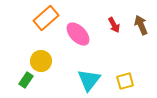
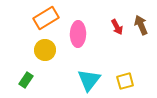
orange rectangle: rotated 10 degrees clockwise
red arrow: moved 3 px right, 2 px down
pink ellipse: rotated 45 degrees clockwise
yellow circle: moved 4 px right, 11 px up
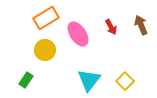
red arrow: moved 6 px left
pink ellipse: rotated 35 degrees counterclockwise
yellow square: rotated 30 degrees counterclockwise
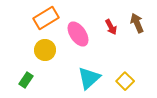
brown arrow: moved 4 px left, 2 px up
cyan triangle: moved 2 px up; rotated 10 degrees clockwise
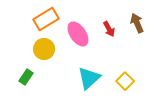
orange rectangle: moved 1 px down
red arrow: moved 2 px left, 2 px down
yellow circle: moved 1 px left, 1 px up
green rectangle: moved 3 px up
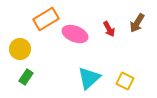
brown arrow: rotated 126 degrees counterclockwise
pink ellipse: moved 3 px left; rotated 35 degrees counterclockwise
yellow circle: moved 24 px left
yellow square: rotated 18 degrees counterclockwise
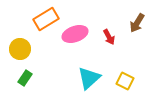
red arrow: moved 8 px down
pink ellipse: rotated 40 degrees counterclockwise
green rectangle: moved 1 px left, 1 px down
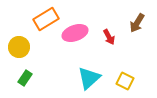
pink ellipse: moved 1 px up
yellow circle: moved 1 px left, 2 px up
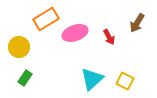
cyan triangle: moved 3 px right, 1 px down
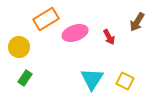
brown arrow: moved 1 px up
cyan triangle: rotated 15 degrees counterclockwise
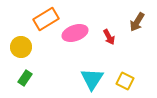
yellow circle: moved 2 px right
